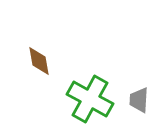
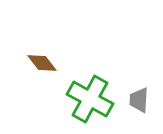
brown diamond: moved 3 px right, 2 px down; rotated 28 degrees counterclockwise
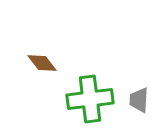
green cross: rotated 36 degrees counterclockwise
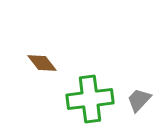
gray trapezoid: rotated 40 degrees clockwise
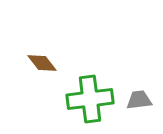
gray trapezoid: rotated 40 degrees clockwise
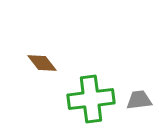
green cross: moved 1 px right
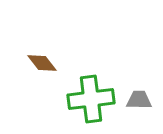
gray trapezoid: rotated 8 degrees clockwise
